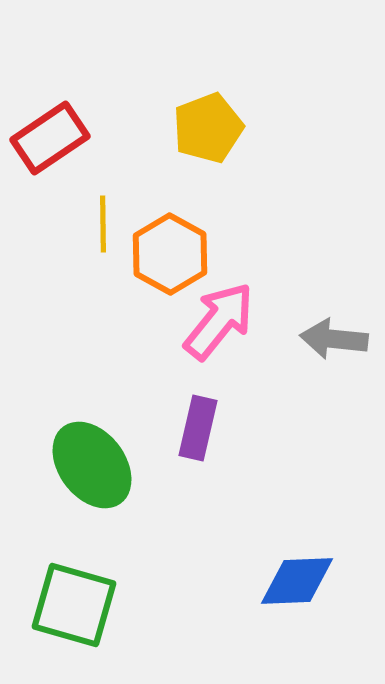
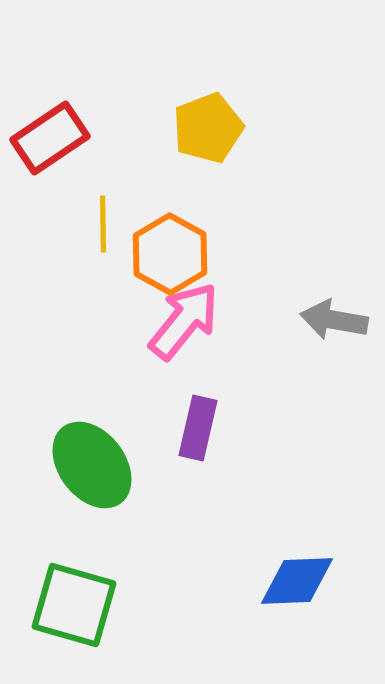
pink arrow: moved 35 px left
gray arrow: moved 19 px up; rotated 4 degrees clockwise
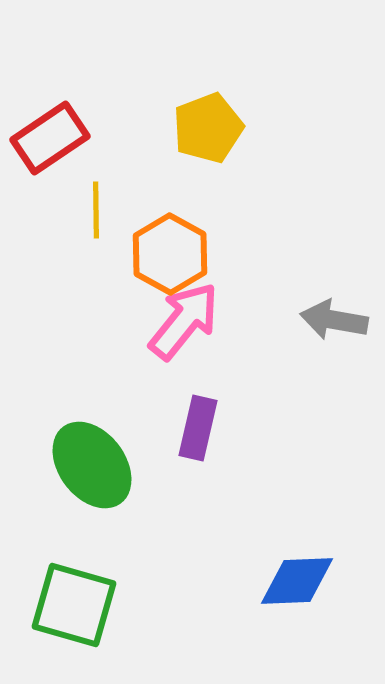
yellow line: moved 7 px left, 14 px up
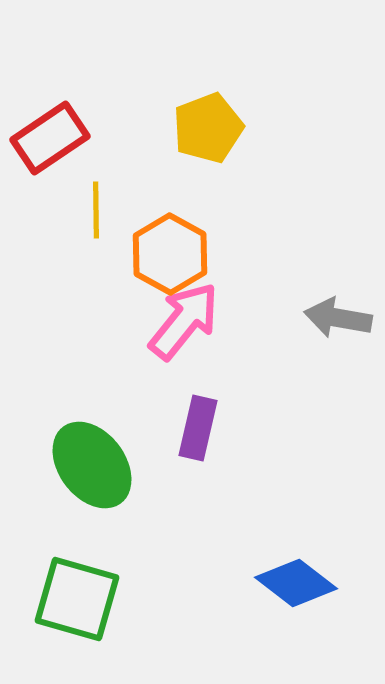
gray arrow: moved 4 px right, 2 px up
blue diamond: moved 1 px left, 2 px down; rotated 40 degrees clockwise
green square: moved 3 px right, 6 px up
